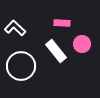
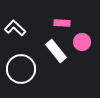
pink circle: moved 2 px up
white circle: moved 3 px down
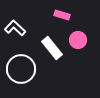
pink rectangle: moved 8 px up; rotated 14 degrees clockwise
pink circle: moved 4 px left, 2 px up
white rectangle: moved 4 px left, 3 px up
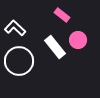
pink rectangle: rotated 21 degrees clockwise
white rectangle: moved 3 px right, 1 px up
white circle: moved 2 px left, 8 px up
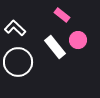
white circle: moved 1 px left, 1 px down
